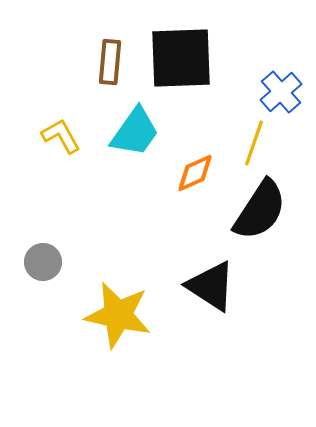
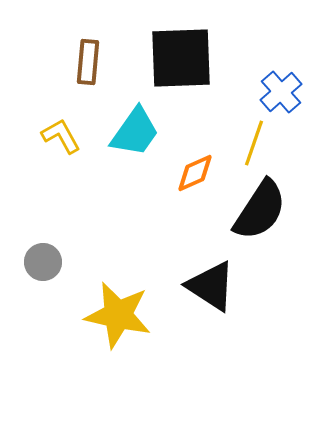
brown rectangle: moved 22 px left
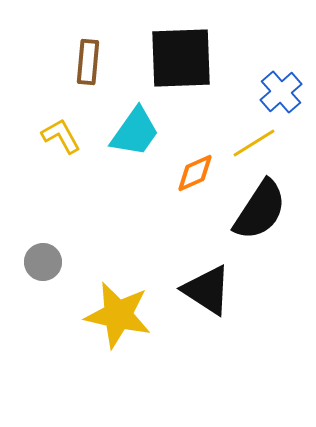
yellow line: rotated 39 degrees clockwise
black triangle: moved 4 px left, 4 px down
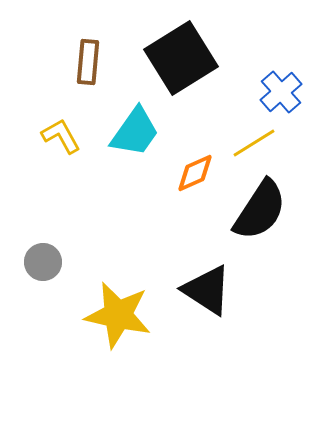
black square: rotated 30 degrees counterclockwise
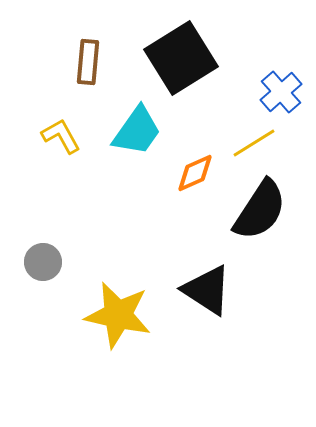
cyan trapezoid: moved 2 px right, 1 px up
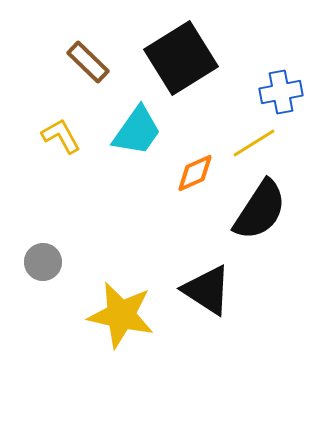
brown rectangle: rotated 51 degrees counterclockwise
blue cross: rotated 30 degrees clockwise
yellow star: moved 3 px right
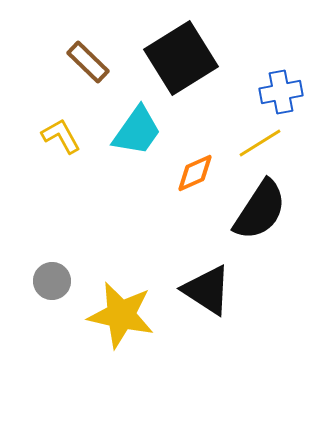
yellow line: moved 6 px right
gray circle: moved 9 px right, 19 px down
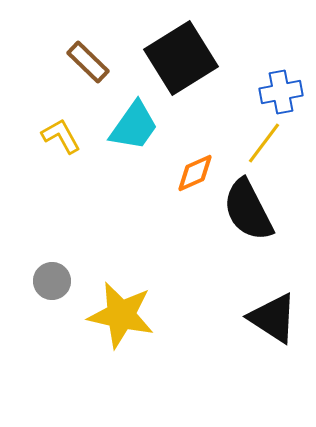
cyan trapezoid: moved 3 px left, 5 px up
yellow line: moved 4 px right; rotated 21 degrees counterclockwise
black semicircle: moved 12 px left; rotated 120 degrees clockwise
black triangle: moved 66 px right, 28 px down
